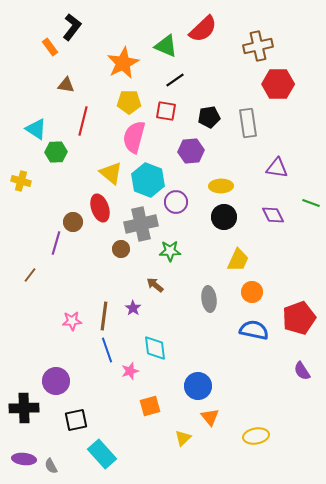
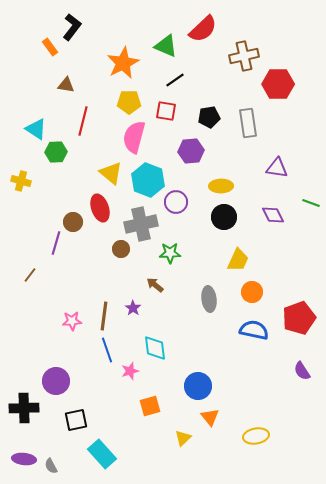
brown cross at (258, 46): moved 14 px left, 10 px down
green star at (170, 251): moved 2 px down
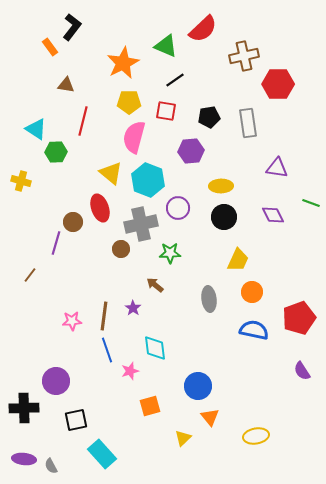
purple circle at (176, 202): moved 2 px right, 6 px down
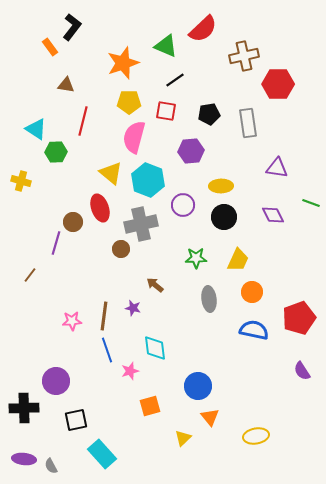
orange star at (123, 63): rotated 8 degrees clockwise
black pentagon at (209, 117): moved 3 px up
purple circle at (178, 208): moved 5 px right, 3 px up
green star at (170, 253): moved 26 px right, 5 px down
purple star at (133, 308): rotated 21 degrees counterclockwise
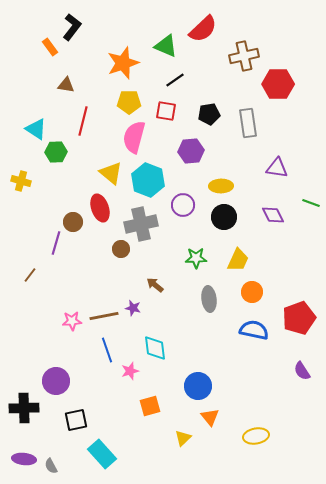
brown line at (104, 316): rotated 72 degrees clockwise
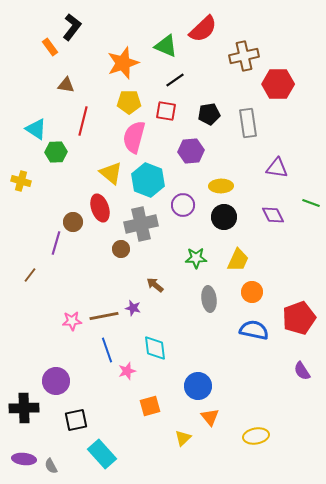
pink star at (130, 371): moved 3 px left
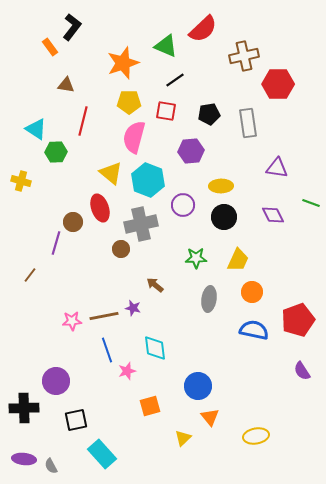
gray ellipse at (209, 299): rotated 15 degrees clockwise
red pentagon at (299, 318): moved 1 px left, 2 px down
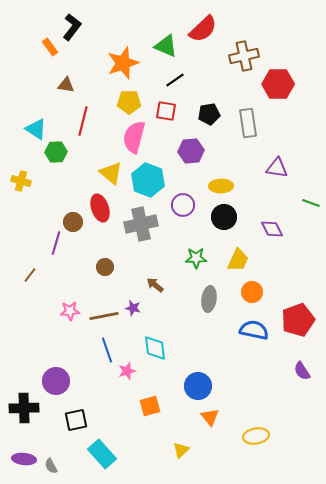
purple diamond at (273, 215): moved 1 px left, 14 px down
brown circle at (121, 249): moved 16 px left, 18 px down
pink star at (72, 321): moved 2 px left, 10 px up
yellow triangle at (183, 438): moved 2 px left, 12 px down
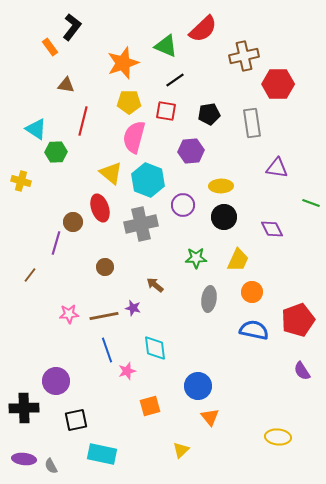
gray rectangle at (248, 123): moved 4 px right
pink star at (70, 311): moved 1 px left, 3 px down
yellow ellipse at (256, 436): moved 22 px right, 1 px down; rotated 15 degrees clockwise
cyan rectangle at (102, 454): rotated 36 degrees counterclockwise
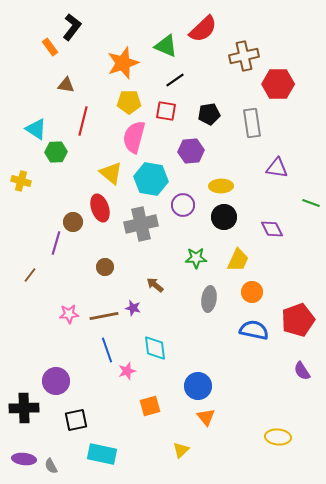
cyan hexagon at (148, 180): moved 3 px right, 1 px up; rotated 12 degrees counterclockwise
orange triangle at (210, 417): moved 4 px left
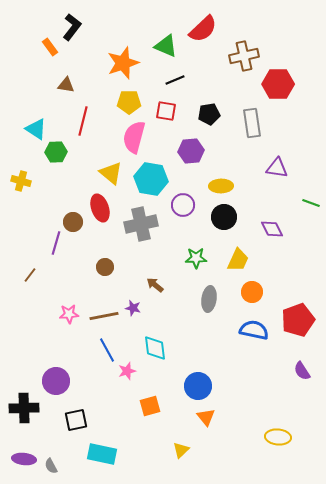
black line at (175, 80): rotated 12 degrees clockwise
blue line at (107, 350): rotated 10 degrees counterclockwise
